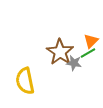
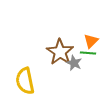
green line: rotated 35 degrees clockwise
gray star: rotated 14 degrees clockwise
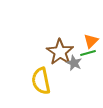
green line: rotated 21 degrees counterclockwise
yellow semicircle: moved 16 px right
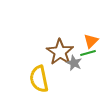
yellow semicircle: moved 2 px left, 2 px up
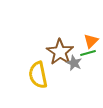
yellow semicircle: moved 1 px left, 4 px up
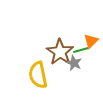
green line: moved 7 px left, 3 px up
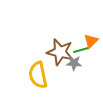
brown star: rotated 20 degrees counterclockwise
gray star: rotated 21 degrees counterclockwise
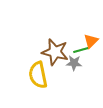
brown star: moved 5 px left
